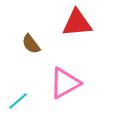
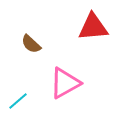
red triangle: moved 16 px right, 4 px down
brown semicircle: rotated 10 degrees counterclockwise
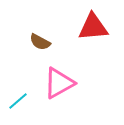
brown semicircle: moved 9 px right, 2 px up; rotated 15 degrees counterclockwise
pink triangle: moved 6 px left
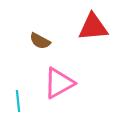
brown semicircle: moved 1 px up
cyan line: rotated 55 degrees counterclockwise
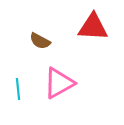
red triangle: rotated 8 degrees clockwise
cyan line: moved 12 px up
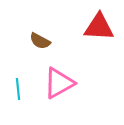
red triangle: moved 6 px right
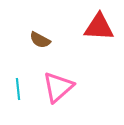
brown semicircle: moved 1 px up
pink triangle: moved 1 px left, 4 px down; rotated 12 degrees counterclockwise
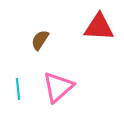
brown semicircle: rotated 95 degrees clockwise
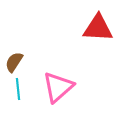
red triangle: moved 1 px left, 1 px down
brown semicircle: moved 26 px left, 22 px down
